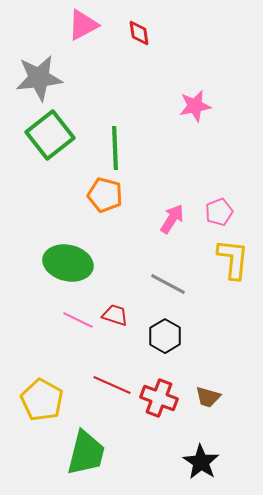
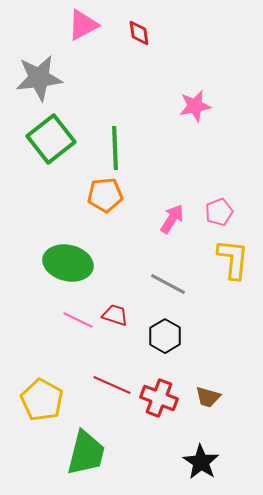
green square: moved 1 px right, 4 px down
orange pentagon: rotated 20 degrees counterclockwise
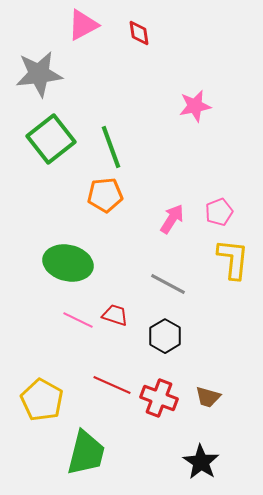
gray star: moved 4 px up
green line: moved 4 px left, 1 px up; rotated 18 degrees counterclockwise
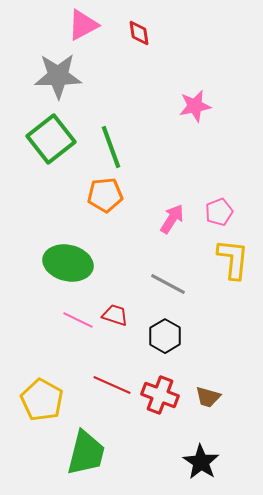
gray star: moved 19 px right, 2 px down; rotated 6 degrees clockwise
red cross: moved 1 px right, 3 px up
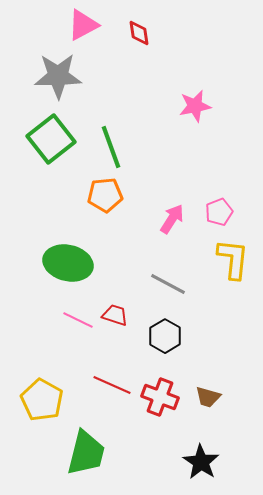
red cross: moved 2 px down
